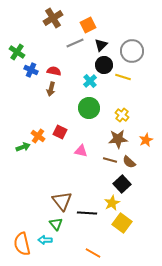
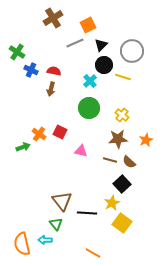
orange cross: moved 1 px right, 2 px up
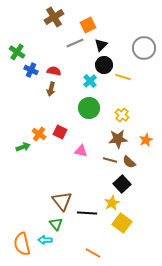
brown cross: moved 1 px right, 1 px up
gray circle: moved 12 px right, 3 px up
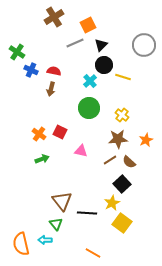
gray circle: moved 3 px up
green arrow: moved 19 px right, 12 px down
brown line: rotated 48 degrees counterclockwise
orange semicircle: moved 1 px left
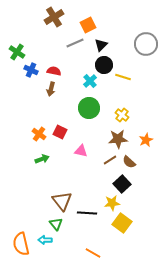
gray circle: moved 2 px right, 1 px up
yellow star: rotated 21 degrees clockwise
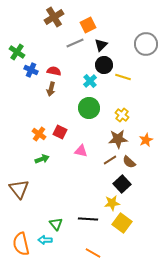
brown triangle: moved 43 px left, 12 px up
black line: moved 1 px right, 6 px down
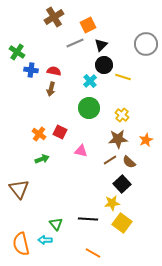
blue cross: rotated 16 degrees counterclockwise
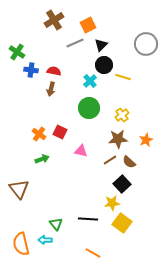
brown cross: moved 3 px down
yellow cross: rotated 16 degrees clockwise
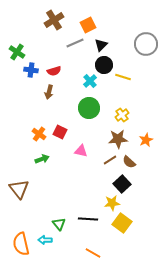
red semicircle: rotated 152 degrees clockwise
brown arrow: moved 2 px left, 3 px down
green triangle: moved 3 px right
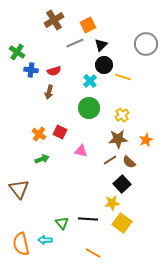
green triangle: moved 3 px right, 1 px up
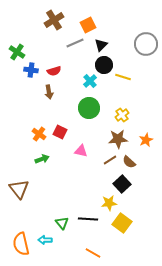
brown arrow: rotated 24 degrees counterclockwise
yellow star: moved 3 px left
